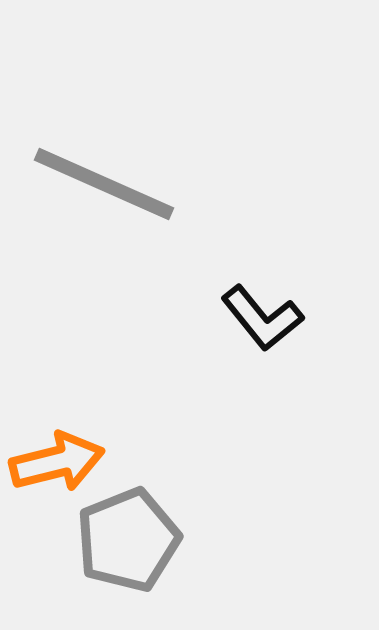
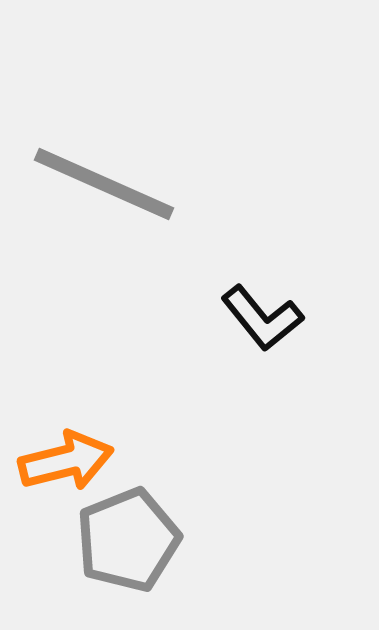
orange arrow: moved 9 px right, 1 px up
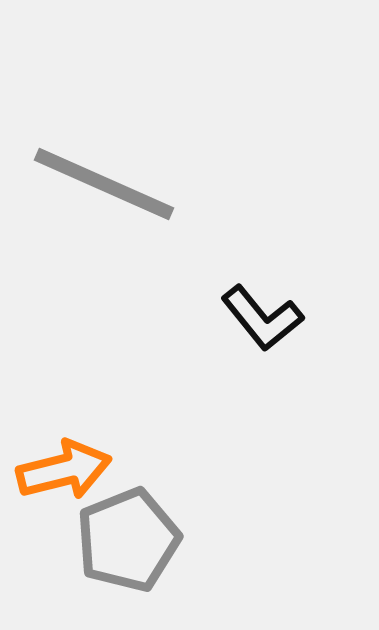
orange arrow: moved 2 px left, 9 px down
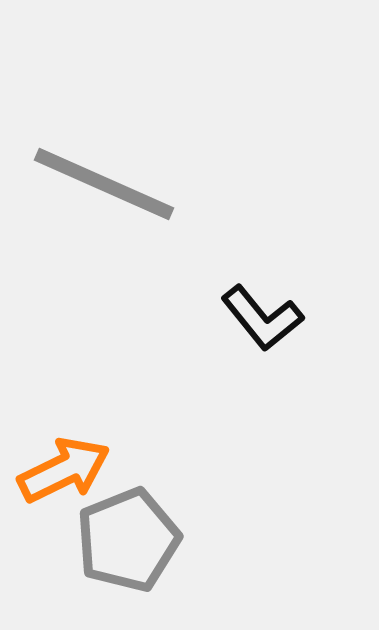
orange arrow: rotated 12 degrees counterclockwise
